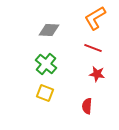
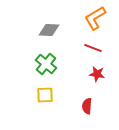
yellow square: moved 2 px down; rotated 24 degrees counterclockwise
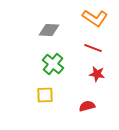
orange L-shape: rotated 115 degrees counterclockwise
green cross: moved 7 px right
red semicircle: rotated 70 degrees clockwise
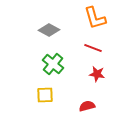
orange L-shape: rotated 40 degrees clockwise
gray diamond: rotated 25 degrees clockwise
